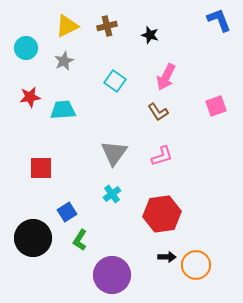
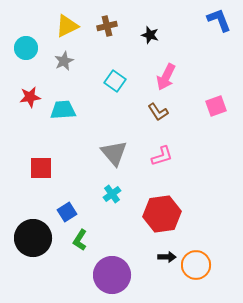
gray triangle: rotated 16 degrees counterclockwise
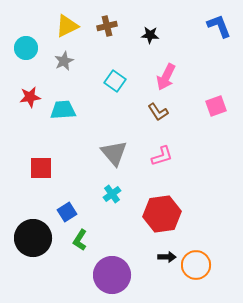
blue L-shape: moved 6 px down
black star: rotated 12 degrees counterclockwise
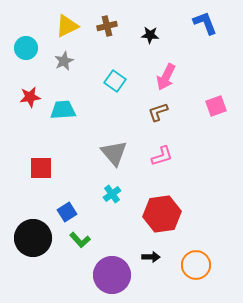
blue L-shape: moved 14 px left, 3 px up
brown L-shape: rotated 105 degrees clockwise
green L-shape: rotated 75 degrees counterclockwise
black arrow: moved 16 px left
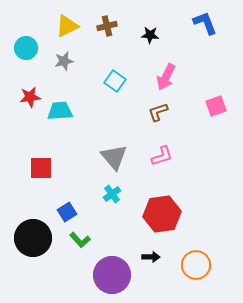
gray star: rotated 12 degrees clockwise
cyan trapezoid: moved 3 px left, 1 px down
gray triangle: moved 4 px down
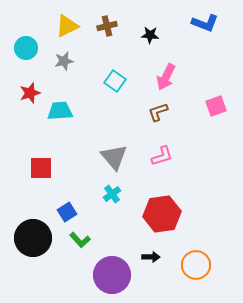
blue L-shape: rotated 132 degrees clockwise
red star: moved 4 px up; rotated 10 degrees counterclockwise
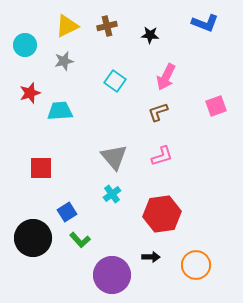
cyan circle: moved 1 px left, 3 px up
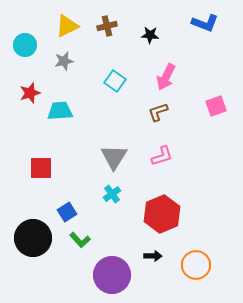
gray triangle: rotated 12 degrees clockwise
red hexagon: rotated 15 degrees counterclockwise
black arrow: moved 2 px right, 1 px up
